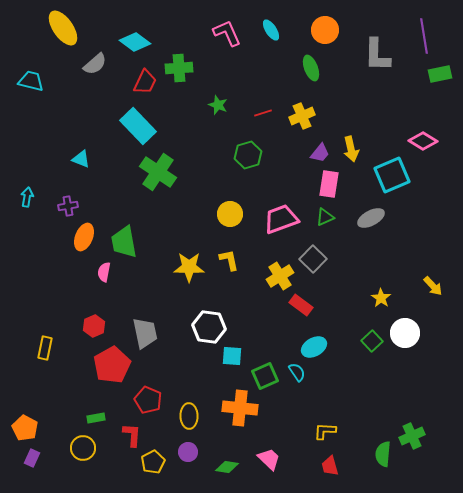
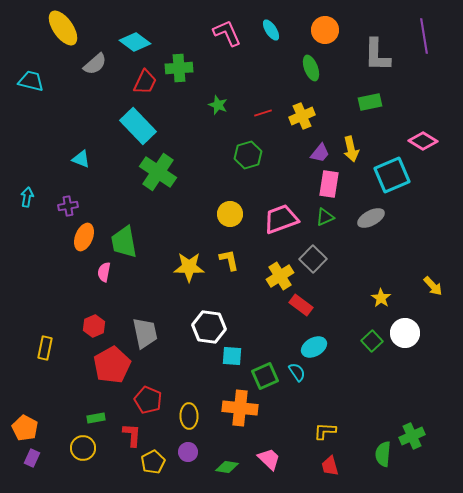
green rectangle at (440, 74): moved 70 px left, 28 px down
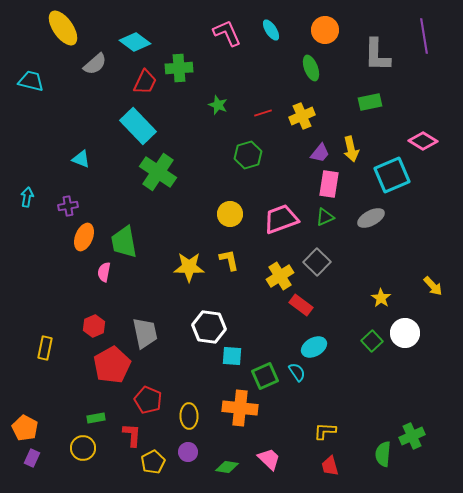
gray square at (313, 259): moved 4 px right, 3 px down
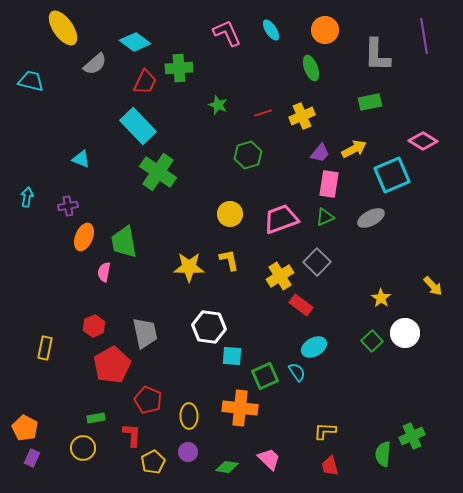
yellow arrow at (351, 149): moved 3 px right; rotated 105 degrees counterclockwise
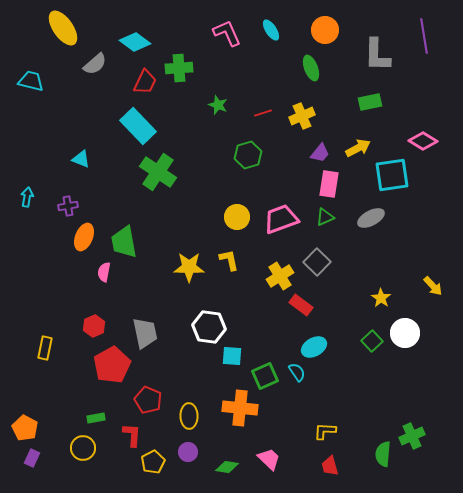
yellow arrow at (354, 149): moved 4 px right, 1 px up
cyan square at (392, 175): rotated 15 degrees clockwise
yellow circle at (230, 214): moved 7 px right, 3 px down
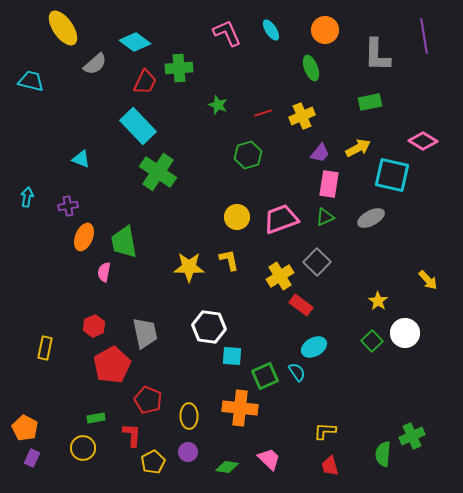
cyan square at (392, 175): rotated 21 degrees clockwise
yellow arrow at (433, 286): moved 5 px left, 6 px up
yellow star at (381, 298): moved 3 px left, 3 px down
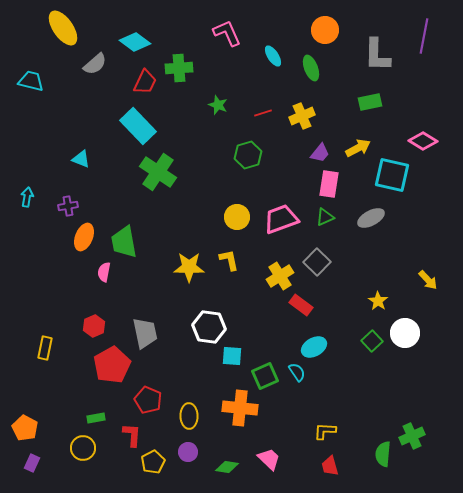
cyan ellipse at (271, 30): moved 2 px right, 26 px down
purple line at (424, 36): rotated 20 degrees clockwise
purple rectangle at (32, 458): moved 5 px down
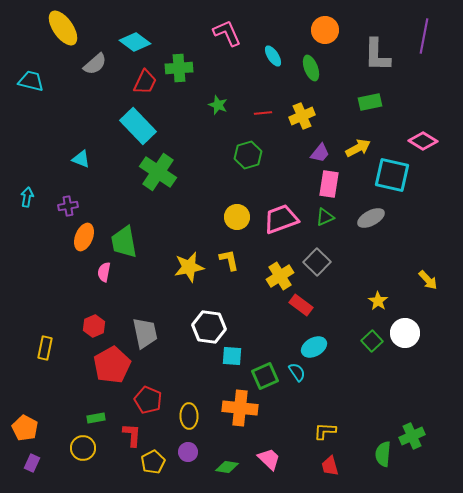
red line at (263, 113): rotated 12 degrees clockwise
yellow star at (189, 267): rotated 12 degrees counterclockwise
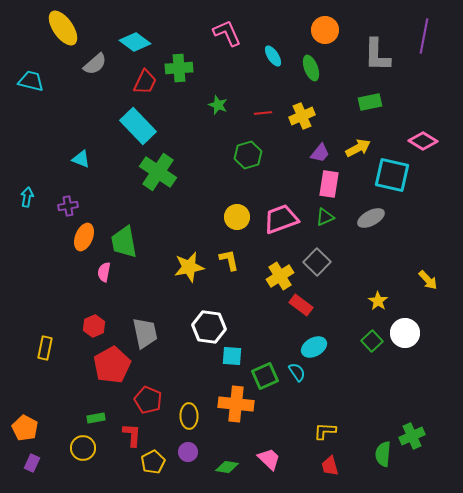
orange cross at (240, 408): moved 4 px left, 4 px up
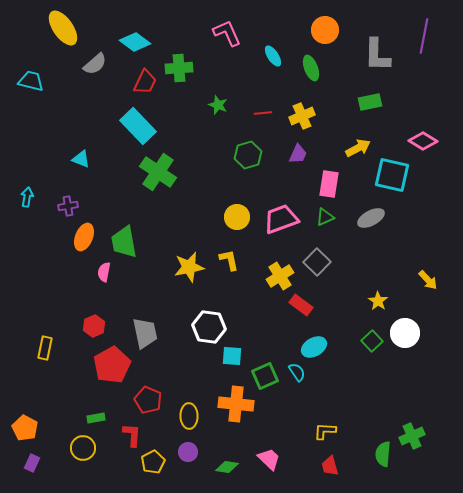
purple trapezoid at (320, 153): moved 22 px left, 1 px down; rotated 15 degrees counterclockwise
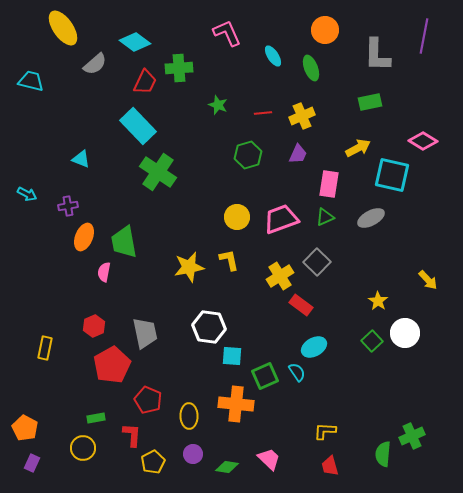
cyan arrow at (27, 197): moved 3 px up; rotated 108 degrees clockwise
purple circle at (188, 452): moved 5 px right, 2 px down
